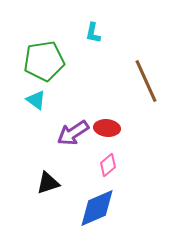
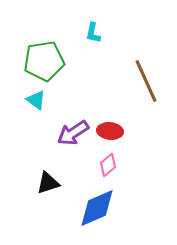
red ellipse: moved 3 px right, 3 px down
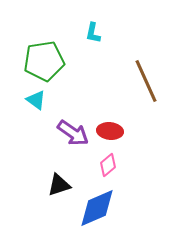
purple arrow: rotated 112 degrees counterclockwise
black triangle: moved 11 px right, 2 px down
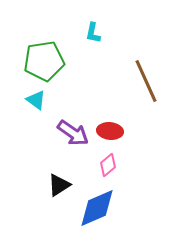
black triangle: rotated 15 degrees counterclockwise
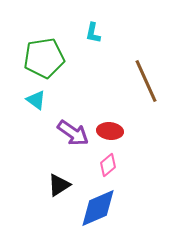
green pentagon: moved 3 px up
blue diamond: moved 1 px right
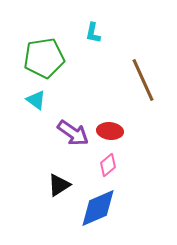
brown line: moved 3 px left, 1 px up
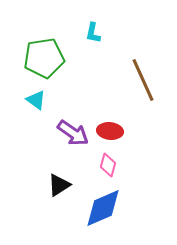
pink diamond: rotated 35 degrees counterclockwise
blue diamond: moved 5 px right
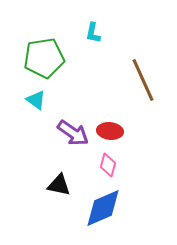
black triangle: rotated 45 degrees clockwise
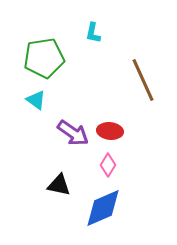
pink diamond: rotated 15 degrees clockwise
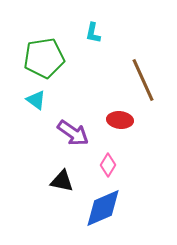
red ellipse: moved 10 px right, 11 px up
black triangle: moved 3 px right, 4 px up
